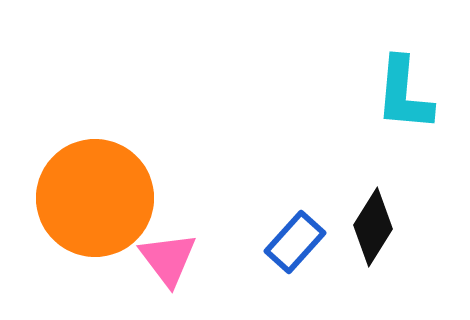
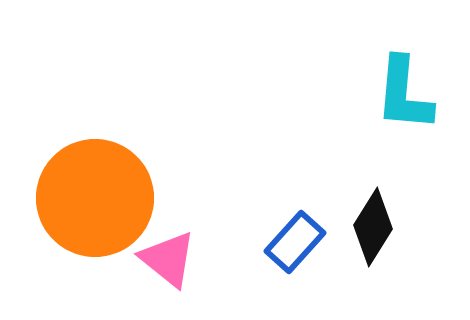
pink triangle: rotated 14 degrees counterclockwise
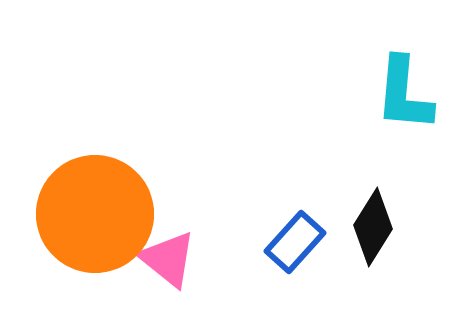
orange circle: moved 16 px down
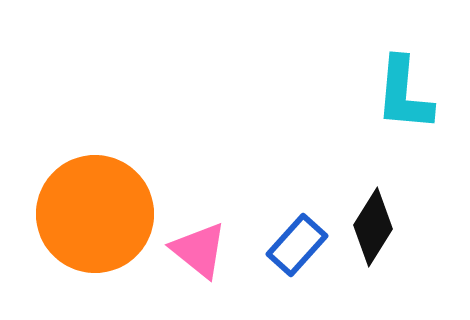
blue rectangle: moved 2 px right, 3 px down
pink triangle: moved 31 px right, 9 px up
